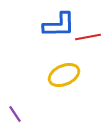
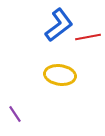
blue L-shape: rotated 36 degrees counterclockwise
yellow ellipse: moved 4 px left; rotated 32 degrees clockwise
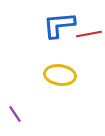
blue L-shape: rotated 148 degrees counterclockwise
red line: moved 1 px right, 3 px up
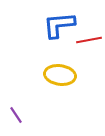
red line: moved 6 px down
purple line: moved 1 px right, 1 px down
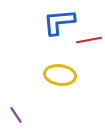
blue L-shape: moved 3 px up
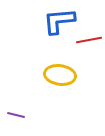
blue L-shape: moved 1 px up
purple line: rotated 42 degrees counterclockwise
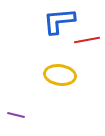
red line: moved 2 px left
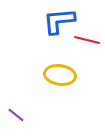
red line: rotated 25 degrees clockwise
purple line: rotated 24 degrees clockwise
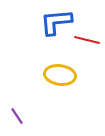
blue L-shape: moved 3 px left, 1 px down
purple line: moved 1 px right, 1 px down; rotated 18 degrees clockwise
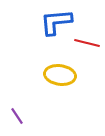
red line: moved 3 px down
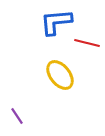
yellow ellipse: rotated 44 degrees clockwise
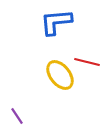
red line: moved 19 px down
